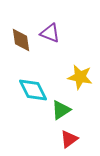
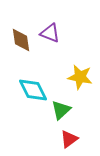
green triangle: rotated 10 degrees counterclockwise
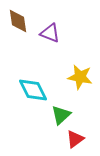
brown diamond: moved 3 px left, 19 px up
green triangle: moved 5 px down
red triangle: moved 6 px right
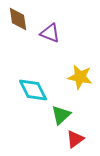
brown diamond: moved 2 px up
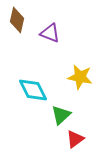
brown diamond: moved 1 px left, 1 px down; rotated 20 degrees clockwise
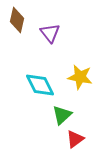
purple triangle: rotated 30 degrees clockwise
cyan diamond: moved 7 px right, 5 px up
green triangle: moved 1 px right
